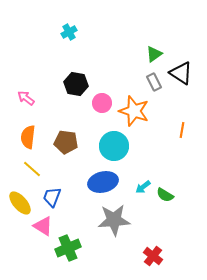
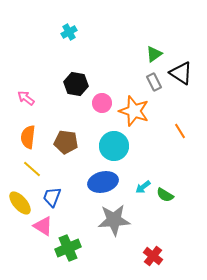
orange line: moved 2 px left, 1 px down; rotated 42 degrees counterclockwise
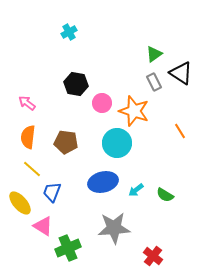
pink arrow: moved 1 px right, 5 px down
cyan circle: moved 3 px right, 3 px up
cyan arrow: moved 7 px left, 3 px down
blue trapezoid: moved 5 px up
gray star: moved 8 px down
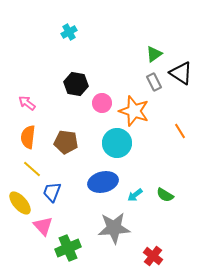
cyan arrow: moved 1 px left, 5 px down
pink triangle: rotated 15 degrees clockwise
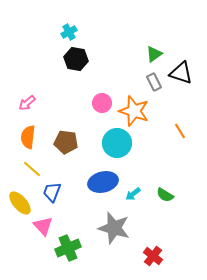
black triangle: rotated 15 degrees counterclockwise
black hexagon: moved 25 px up
pink arrow: rotated 78 degrees counterclockwise
cyan arrow: moved 2 px left, 1 px up
gray star: rotated 20 degrees clockwise
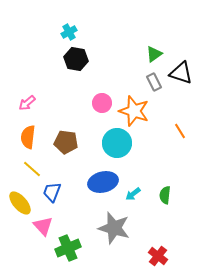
green semicircle: rotated 66 degrees clockwise
red cross: moved 5 px right
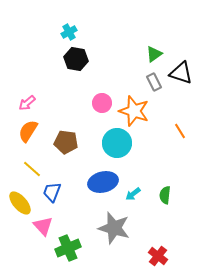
orange semicircle: moved 6 px up; rotated 25 degrees clockwise
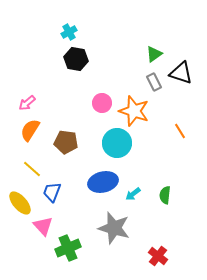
orange semicircle: moved 2 px right, 1 px up
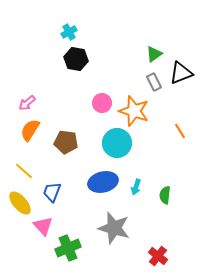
black triangle: rotated 40 degrees counterclockwise
yellow line: moved 8 px left, 2 px down
cyan arrow: moved 3 px right, 7 px up; rotated 35 degrees counterclockwise
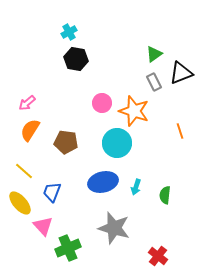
orange line: rotated 14 degrees clockwise
